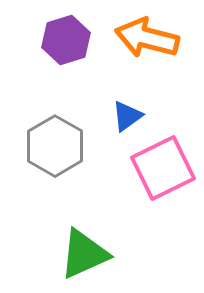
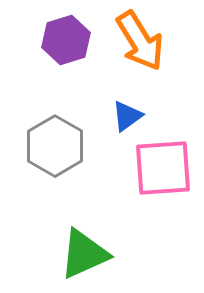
orange arrow: moved 7 px left, 3 px down; rotated 136 degrees counterclockwise
pink square: rotated 22 degrees clockwise
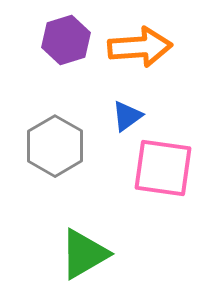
orange arrow: moved 6 px down; rotated 62 degrees counterclockwise
pink square: rotated 12 degrees clockwise
green triangle: rotated 6 degrees counterclockwise
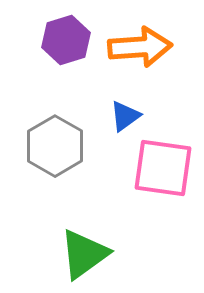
blue triangle: moved 2 px left
green triangle: rotated 6 degrees counterclockwise
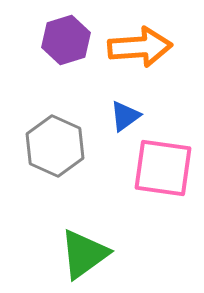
gray hexagon: rotated 6 degrees counterclockwise
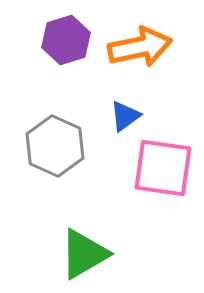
orange arrow: rotated 8 degrees counterclockwise
green triangle: rotated 6 degrees clockwise
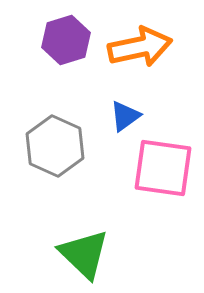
green triangle: rotated 46 degrees counterclockwise
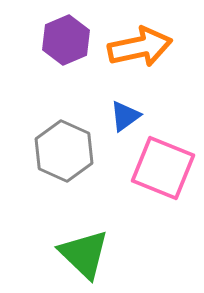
purple hexagon: rotated 6 degrees counterclockwise
gray hexagon: moved 9 px right, 5 px down
pink square: rotated 14 degrees clockwise
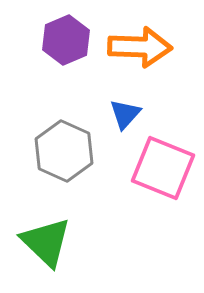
orange arrow: rotated 14 degrees clockwise
blue triangle: moved 2 px up; rotated 12 degrees counterclockwise
green triangle: moved 38 px left, 12 px up
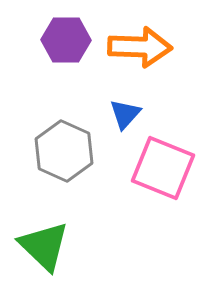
purple hexagon: rotated 24 degrees clockwise
green triangle: moved 2 px left, 4 px down
